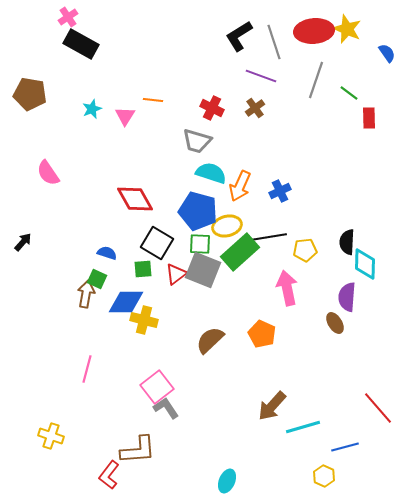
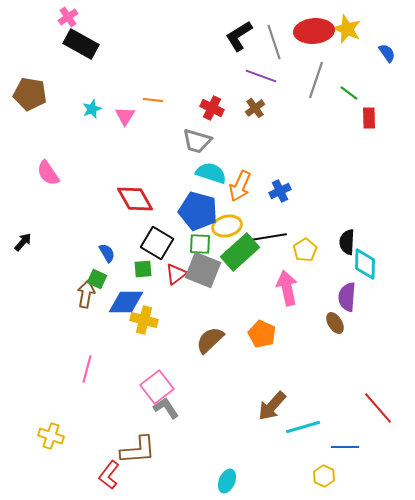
yellow pentagon at (305, 250): rotated 25 degrees counterclockwise
blue semicircle at (107, 253): rotated 42 degrees clockwise
blue line at (345, 447): rotated 16 degrees clockwise
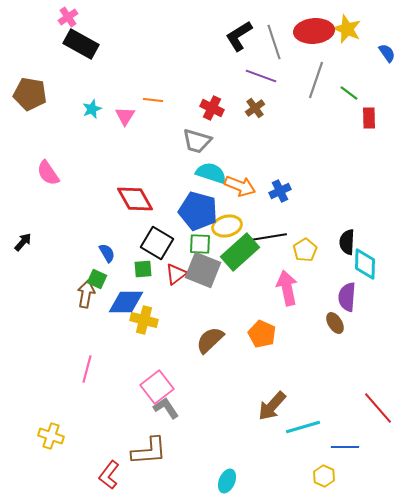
orange arrow at (240, 186): rotated 92 degrees counterclockwise
brown L-shape at (138, 450): moved 11 px right, 1 px down
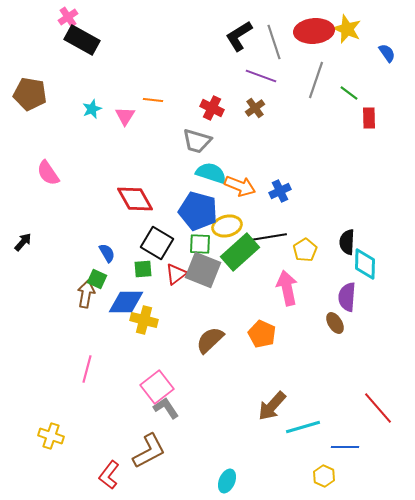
black rectangle at (81, 44): moved 1 px right, 4 px up
brown L-shape at (149, 451): rotated 24 degrees counterclockwise
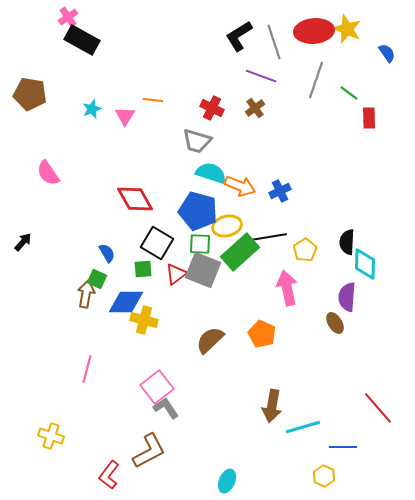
brown arrow at (272, 406): rotated 32 degrees counterclockwise
blue line at (345, 447): moved 2 px left
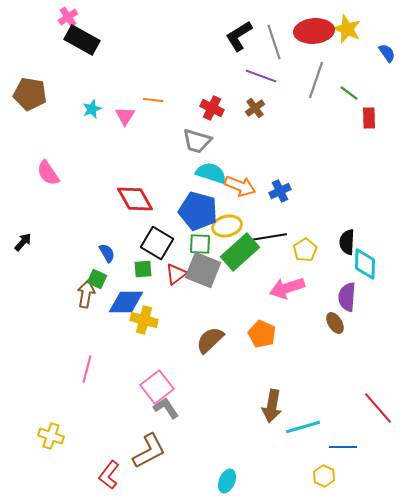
pink arrow at (287, 288): rotated 96 degrees counterclockwise
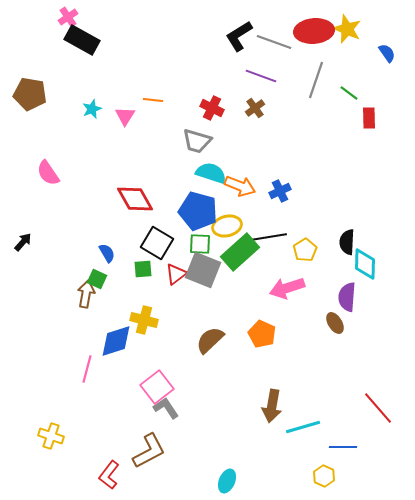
gray line at (274, 42): rotated 52 degrees counterclockwise
blue diamond at (126, 302): moved 10 px left, 39 px down; rotated 18 degrees counterclockwise
